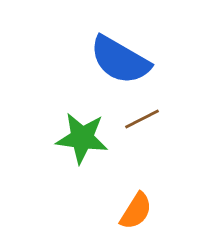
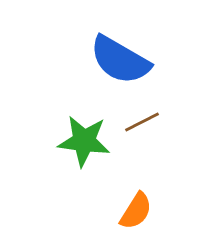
brown line: moved 3 px down
green star: moved 2 px right, 3 px down
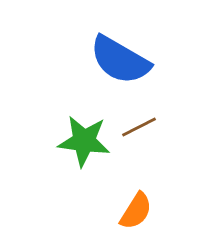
brown line: moved 3 px left, 5 px down
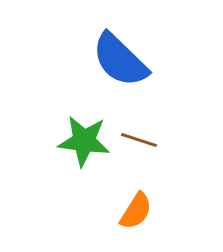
blue semicircle: rotated 14 degrees clockwise
brown line: moved 13 px down; rotated 45 degrees clockwise
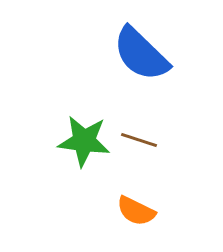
blue semicircle: moved 21 px right, 6 px up
orange semicircle: rotated 84 degrees clockwise
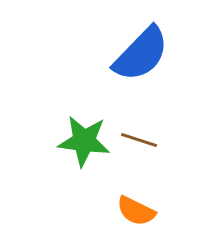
blue semicircle: rotated 90 degrees counterclockwise
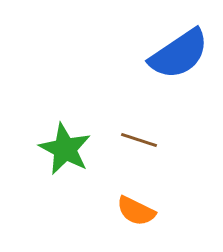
blue semicircle: moved 38 px right; rotated 12 degrees clockwise
green star: moved 19 px left, 8 px down; rotated 20 degrees clockwise
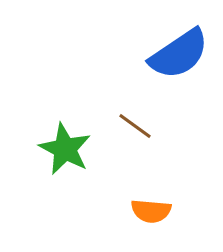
brown line: moved 4 px left, 14 px up; rotated 18 degrees clockwise
orange semicircle: moved 15 px right; rotated 21 degrees counterclockwise
